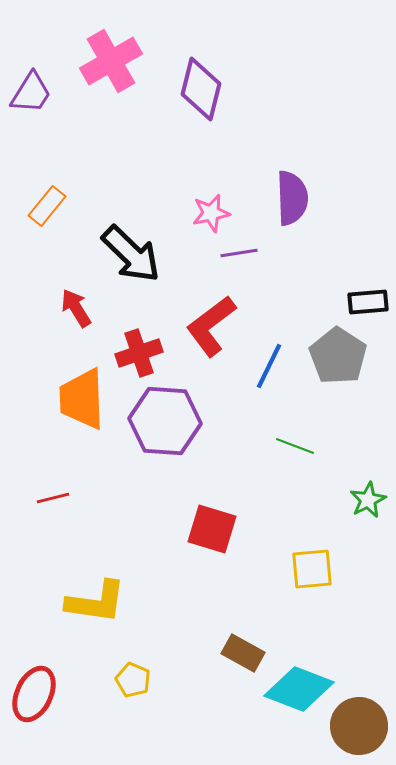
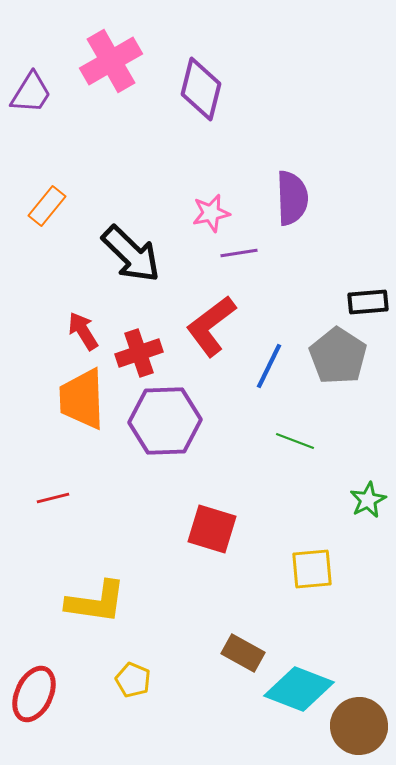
red arrow: moved 7 px right, 23 px down
purple hexagon: rotated 6 degrees counterclockwise
green line: moved 5 px up
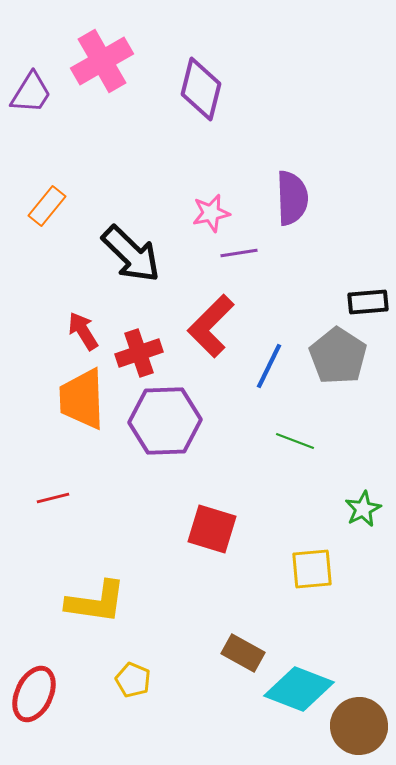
pink cross: moved 9 px left
red L-shape: rotated 8 degrees counterclockwise
green star: moved 5 px left, 9 px down
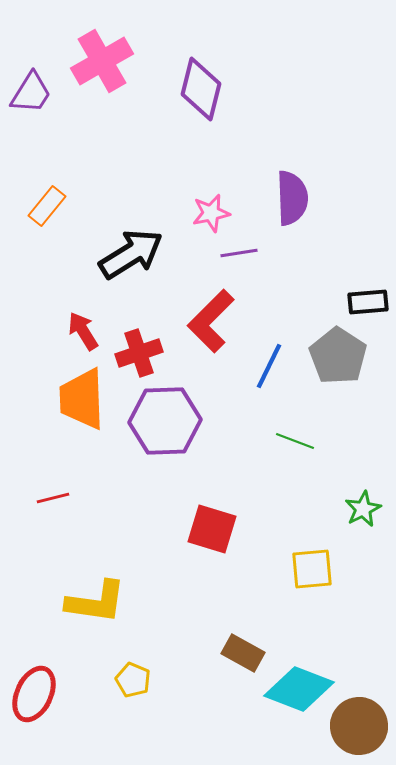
black arrow: rotated 76 degrees counterclockwise
red L-shape: moved 5 px up
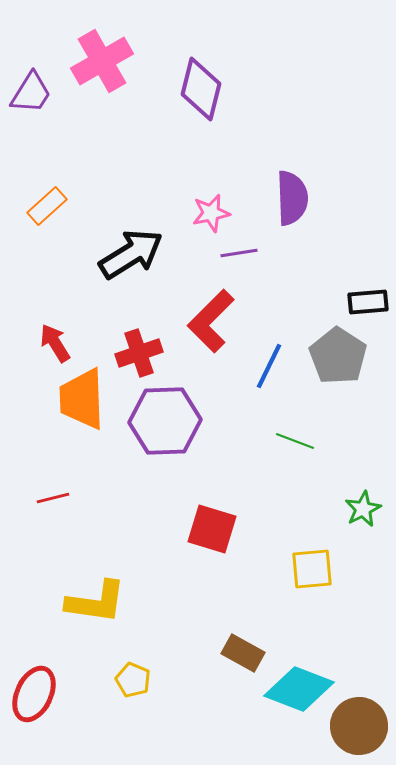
orange rectangle: rotated 9 degrees clockwise
red arrow: moved 28 px left, 12 px down
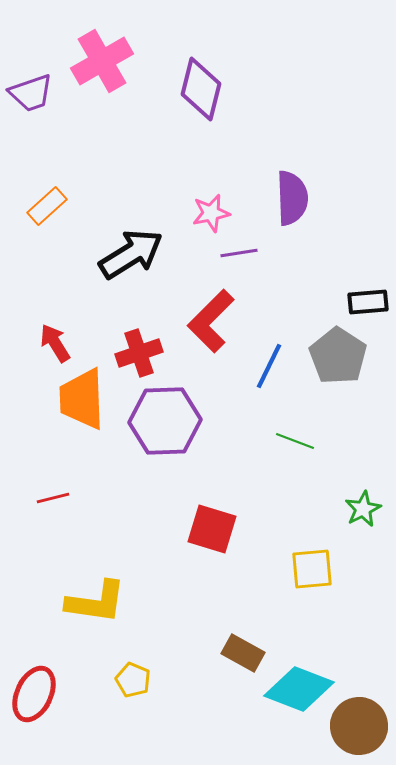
purple trapezoid: rotated 39 degrees clockwise
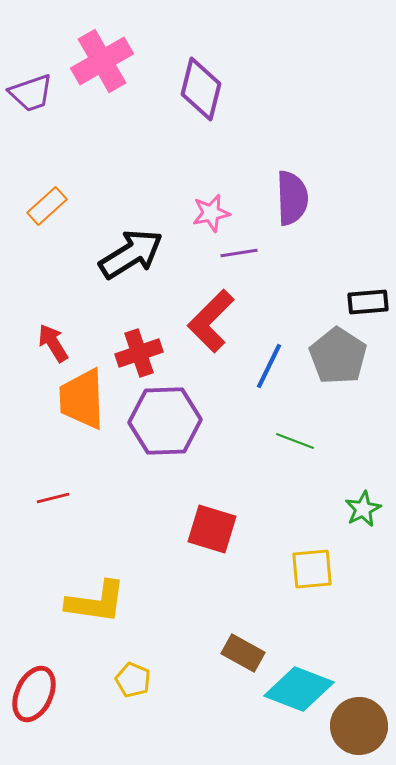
red arrow: moved 2 px left
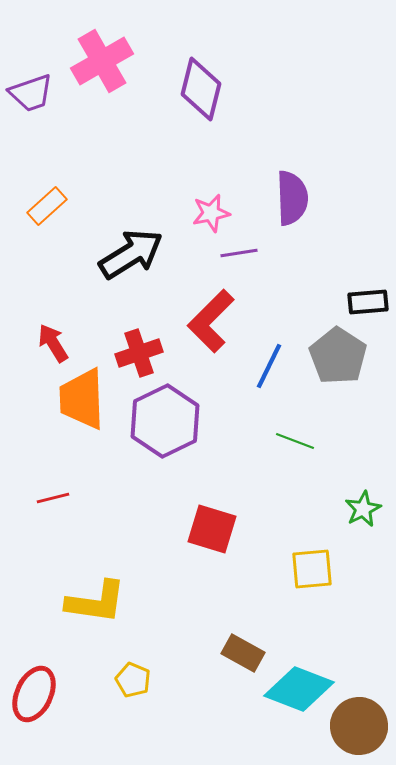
purple hexagon: rotated 24 degrees counterclockwise
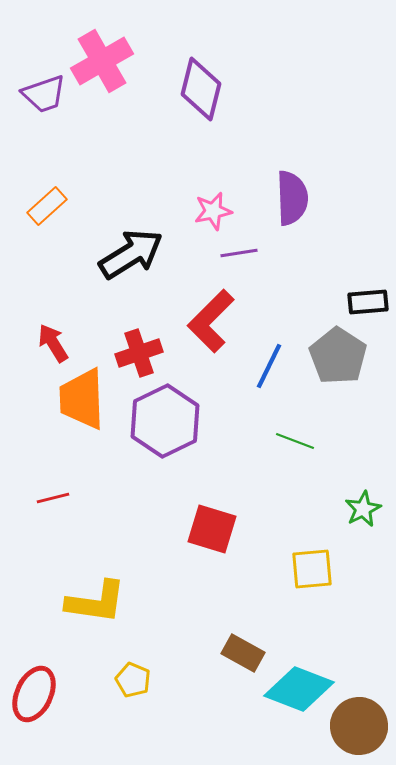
purple trapezoid: moved 13 px right, 1 px down
pink star: moved 2 px right, 2 px up
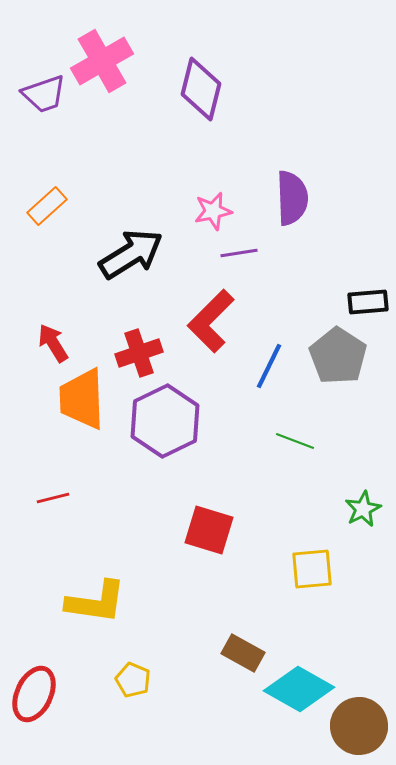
red square: moved 3 px left, 1 px down
cyan diamond: rotated 8 degrees clockwise
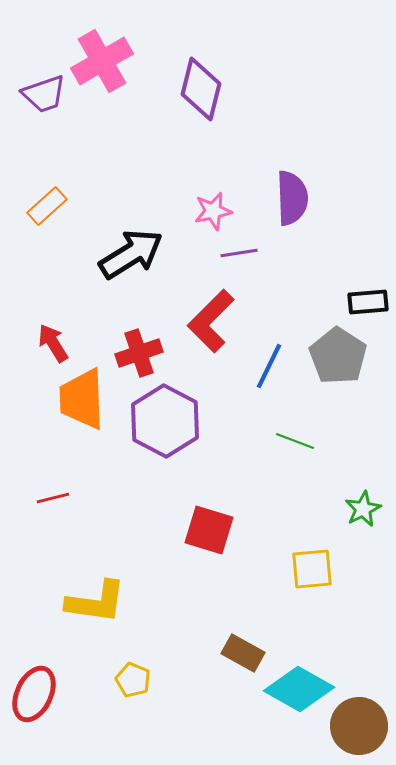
purple hexagon: rotated 6 degrees counterclockwise
